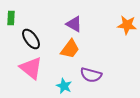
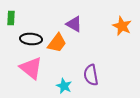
orange star: moved 5 px left, 1 px down; rotated 18 degrees clockwise
black ellipse: rotated 50 degrees counterclockwise
orange trapezoid: moved 13 px left, 6 px up
purple semicircle: rotated 65 degrees clockwise
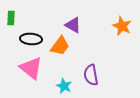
purple triangle: moved 1 px left, 1 px down
orange trapezoid: moved 3 px right, 3 px down
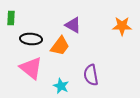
orange star: rotated 24 degrees counterclockwise
cyan star: moved 3 px left
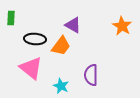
orange star: rotated 30 degrees clockwise
black ellipse: moved 4 px right
orange trapezoid: moved 1 px right
purple semicircle: rotated 10 degrees clockwise
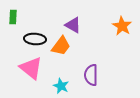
green rectangle: moved 2 px right, 1 px up
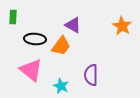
pink triangle: moved 2 px down
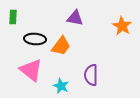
purple triangle: moved 2 px right, 7 px up; rotated 18 degrees counterclockwise
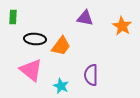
purple triangle: moved 10 px right
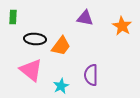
cyan star: rotated 21 degrees clockwise
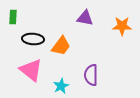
orange star: rotated 30 degrees counterclockwise
black ellipse: moved 2 px left
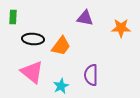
orange star: moved 1 px left, 2 px down
pink triangle: moved 1 px right, 2 px down
